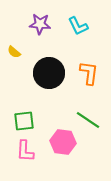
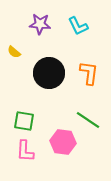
green square: rotated 15 degrees clockwise
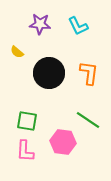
yellow semicircle: moved 3 px right
green square: moved 3 px right
